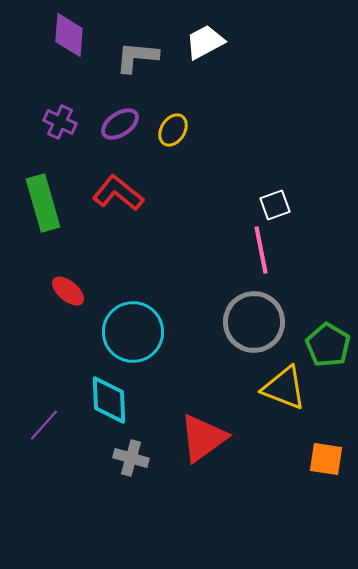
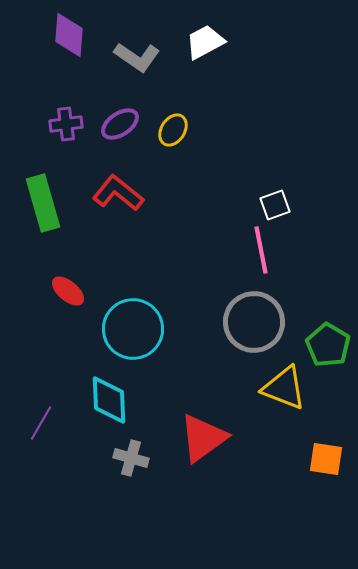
gray L-shape: rotated 150 degrees counterclockwise
purple cross: moved 6 px right, 2 px down; rotated 32 degrees counterclockwise
cyan circle: moved 3 px up
purple line: moved 3 px left, 2 px up; rotated 12 degrees counterclockwise
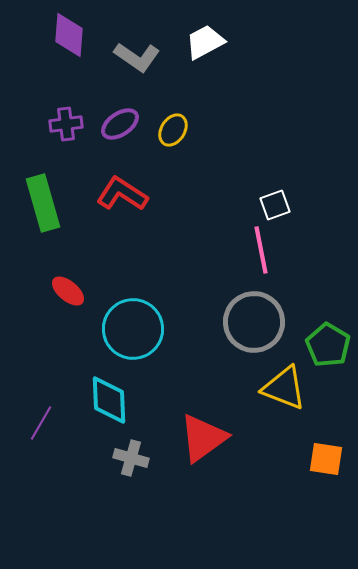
red L-shape: moved 4 px right, 1 px down; rotated 6 degrees counterclockwise
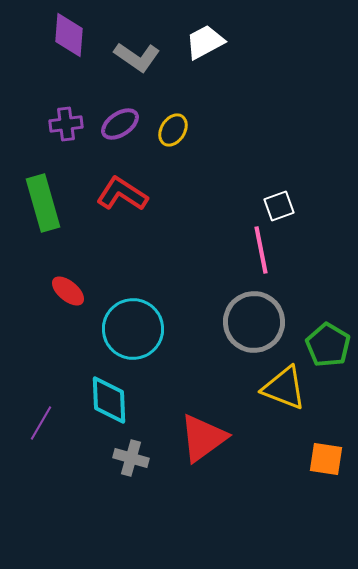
white square: moved 4 px right, 1 px down
